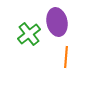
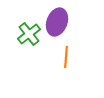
purple ellipse: rotated 32 degrees clockwise
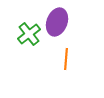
orange line: moved 2 px down
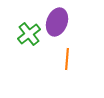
orange line: moved 1 px right
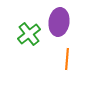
purple ellipse: moved 2 px right; rotated 12 degrees counterclockwise
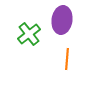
purple ellipse: moved 3 px right, 2 px up
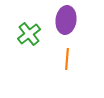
purple ellipse: moved 4 px right
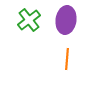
green cross: moved 14 px up
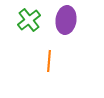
orange line: moved 18 px left, 2 px down
